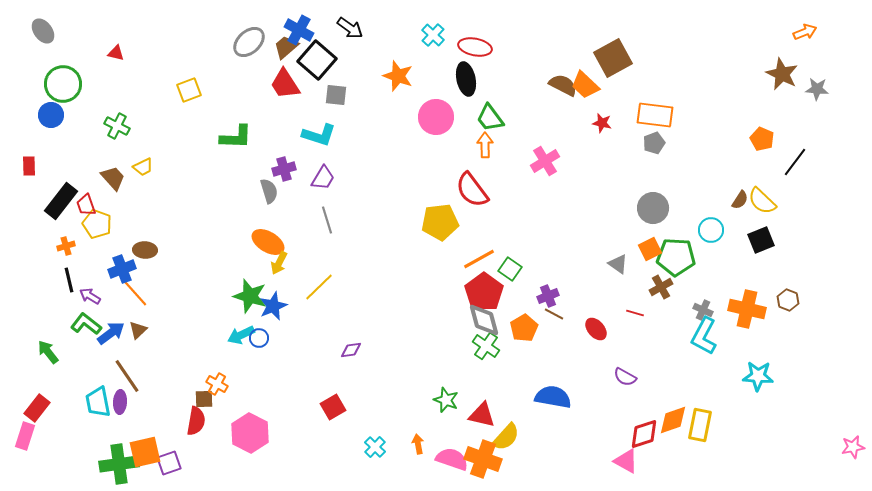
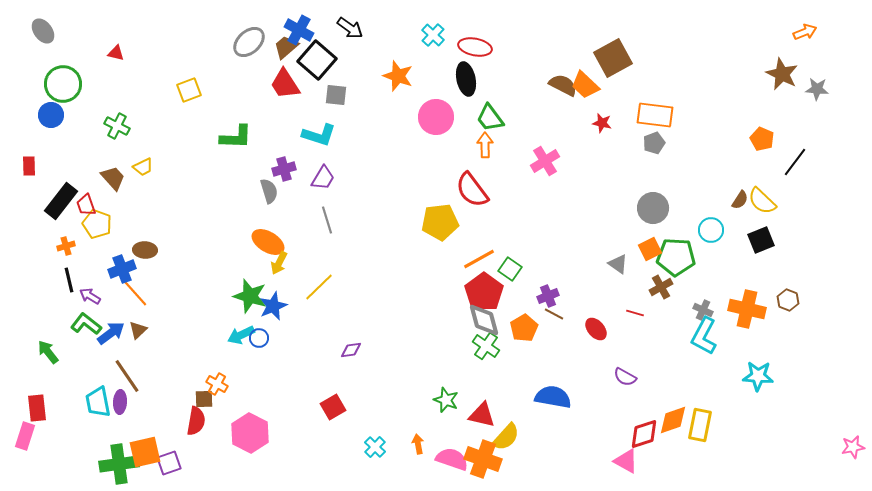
red rectangle at (37, 408): rotated 44 degrees counterclockwise
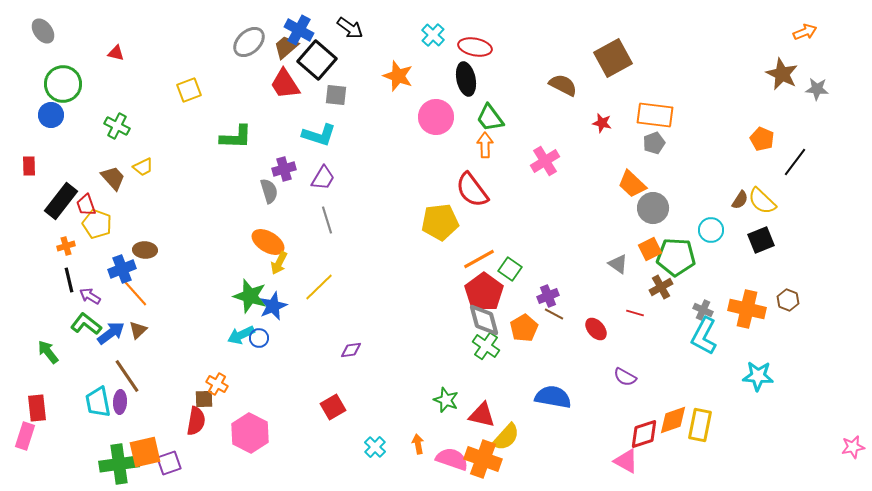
orange trapezoid at (585, 85): moved 47 px right, 99 px down
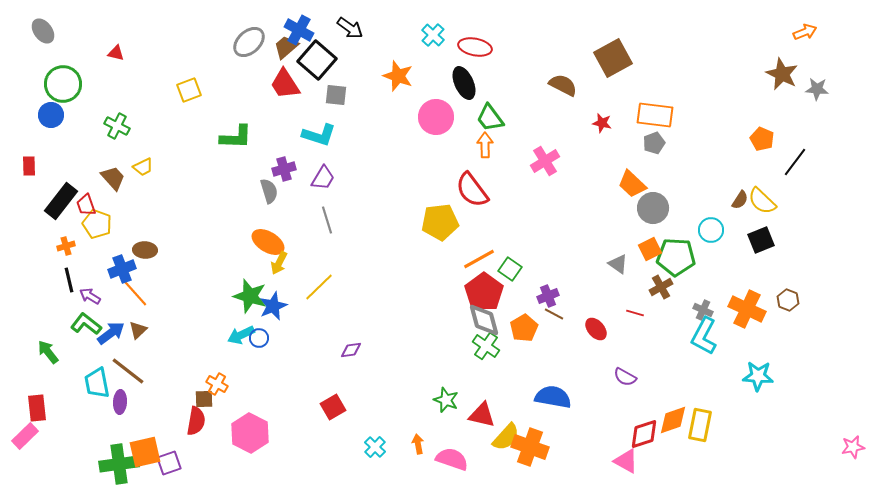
black ellipse at (466, 79): moved 2 px left, 4 px down; rotated 12 degrees counterclockwise
orange cross at (747, 309): rotated 12 degrees clockwise
brown line at (127, 376): moved 1 px right, 5 px up; rotated 18 degrees counterclockwise
cyan trapezoid at (98, 402): moved 1 px left, 19 px up
pink rectangle at (25, 436): rotated 28 degrees clockwise
orange cross at (483, 459): moved 47 px right, 12 px up
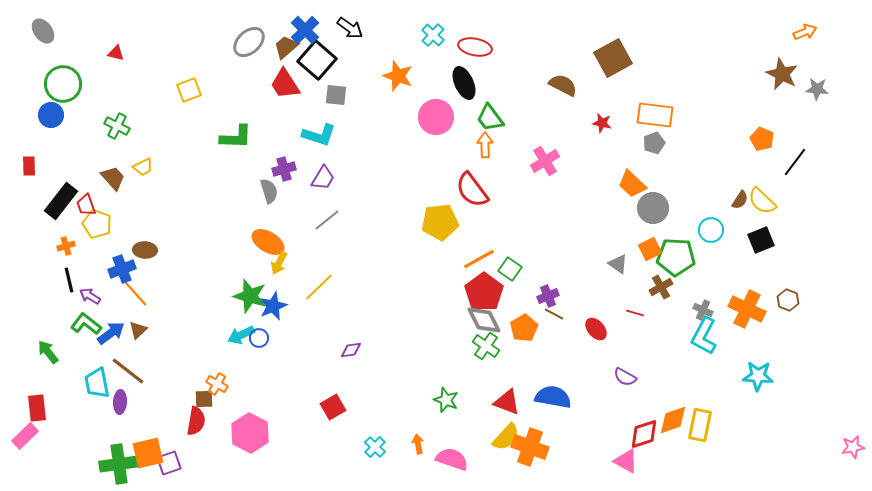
blue cross at (299, 30): moved 6 px right; rotated 16 degrees clockwise
gray line at (327, 220): rotated 68 degrees clockwise
gray diamond at (484, 320): rotated 12 degrees counterclockwise
red triangle at (482, 415): moved 25 px right, 13 px up; rotated 8 degrees clockwise
orange square at (145, 452): moved 3 px right, 1 px down
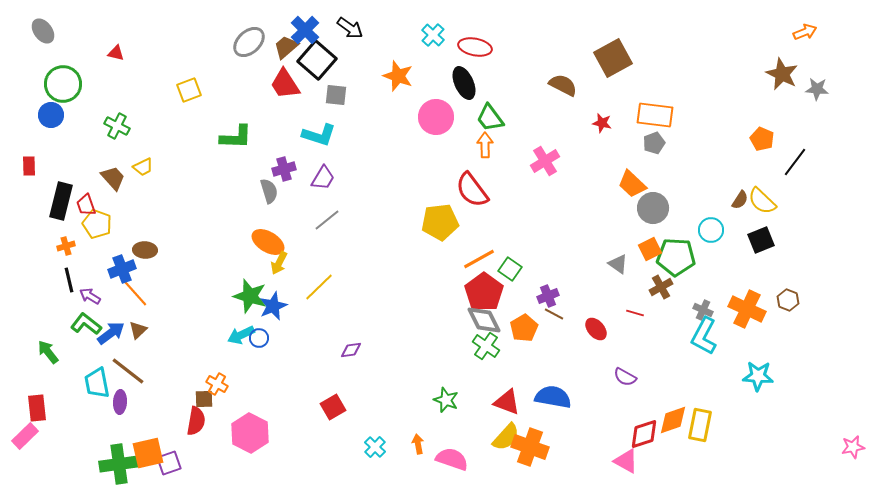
black rectangle at (61, 201): rotated 24 degrees counterclockwise
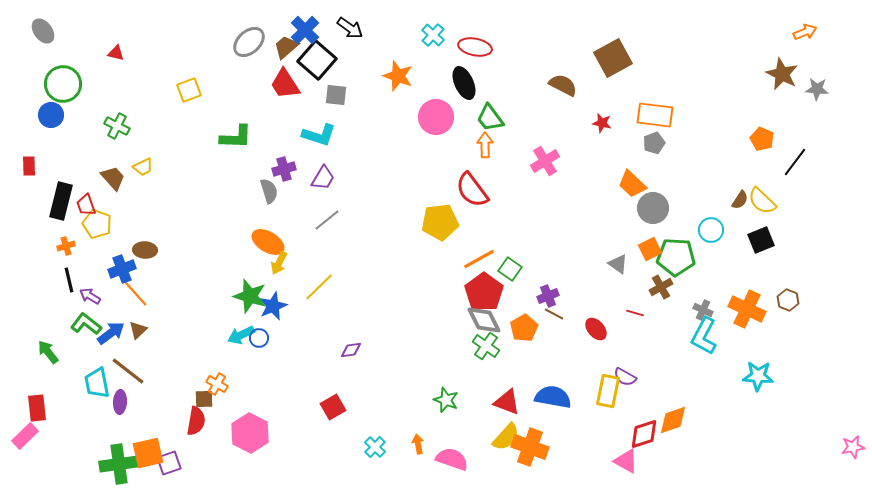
yellow rectangle at (700, 425): moved 92 px left, 34 px up
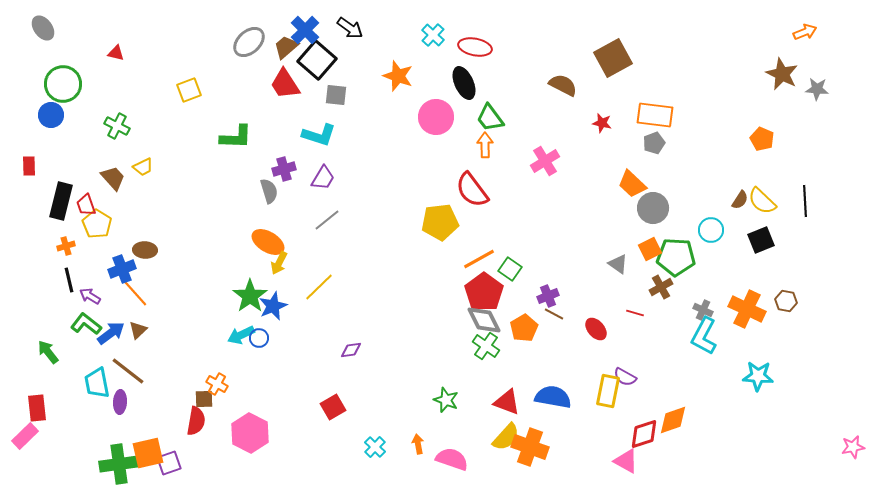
gray ellipse at (43, 31): moved 3 px up
black line at (795, 162): moved 10 px right, 39 px down; rotated 40 degrees counterclockwise
yellow pentagon at (97, 224): rotated 12 degrees clockwise
green star at (250, 296): rotated 20 degrees clockwise
brown hexagon at (788, 300): moved 2 px left, 1 px down; rotated 10 degrees counterclockwise
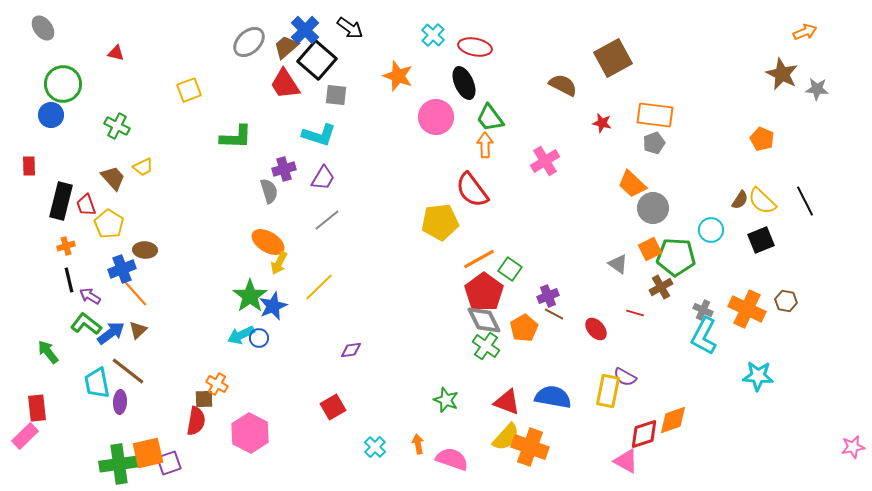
black line at (805, 201): rotated 24 degrees counterclockwise
yellow pentagon at (97, 224): moved 12 px right
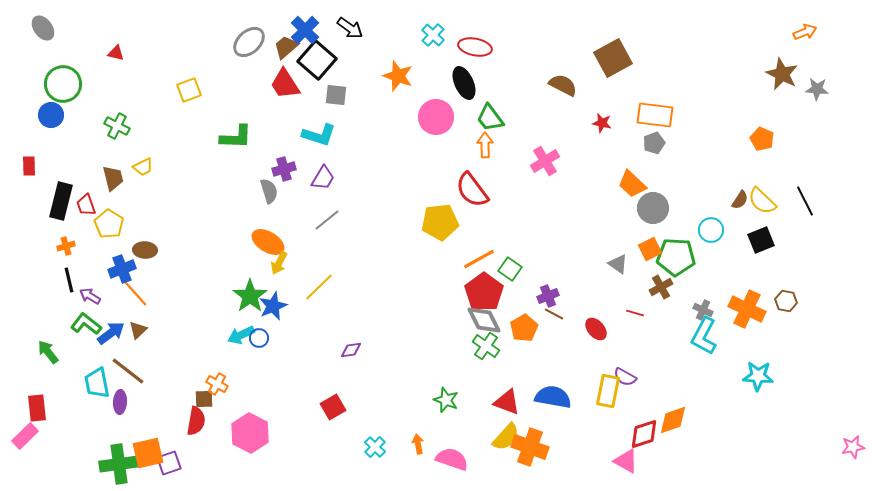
brown trapezoid at (113, 178): rotated 28 degrees clockwise
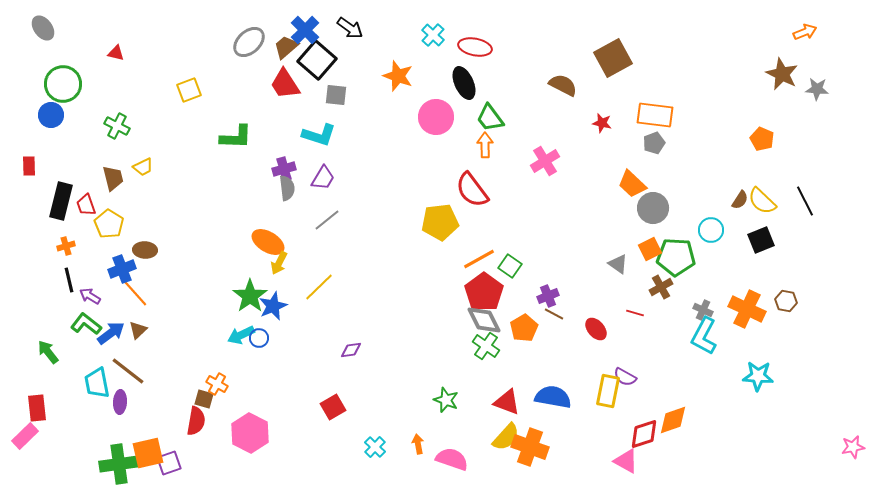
gray semicircle at (269, 191): moved 18 px right, 3 px up; rotated 10 degrees clockwise
green square at (510, 269): moved 3 px up
brown square at (204, 399): rotated 18 degrees clockwise
